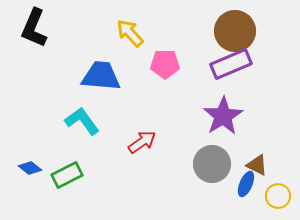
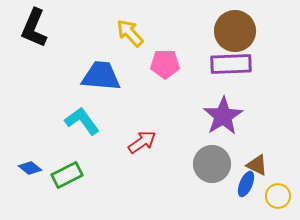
purple rectangle: rotated 21 degrees clockwise
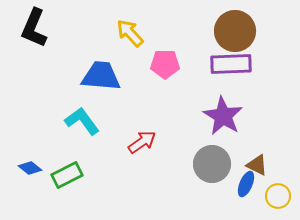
purple star: rotated 9 degrees counterclockwise
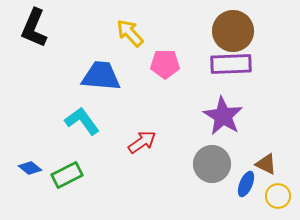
brown circle: moved 2 px left
brown triangle: moved 9 px right, 1 px up
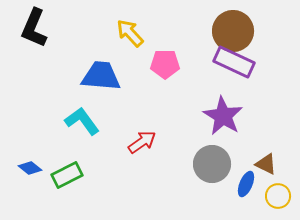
purple rectangle: moved 3 px right, 2 px up; rotated 27 degrees clockwise
